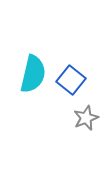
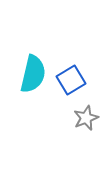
blue square: rotated 20 degrees clockwise
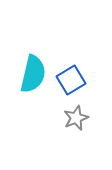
gray star: moved 10 px left
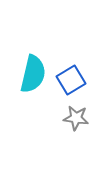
gray star: rotated 30 degrees clockwise
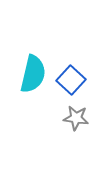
blue square: rotated 16 degrees counterclockwise
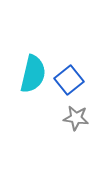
blue square: moved 2 px left; rotated 8 degrees clockwise
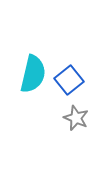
gray star: rotated 15 degrees clockwise
